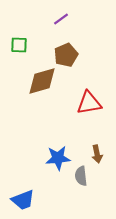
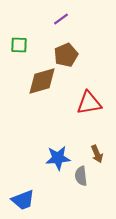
brown arrow: rotated 12 degrees counterclockwise
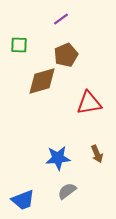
gray semicircle: moved 14 px left, 15 px down; rotated 60 degrees clockwise
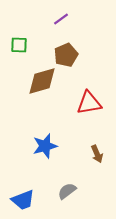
blue star: moved 13 px left, 12 px up; rotated 10 degrees counterclockwise
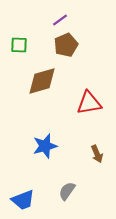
purple line: moved 1 px left, 1 px down
brown pentagon: moved 10 px up
gray semicircle: rotated 18 degrees counterclockwise
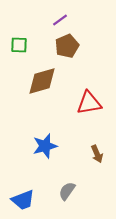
brown pentagon: moved 1 px right, 1 px down
